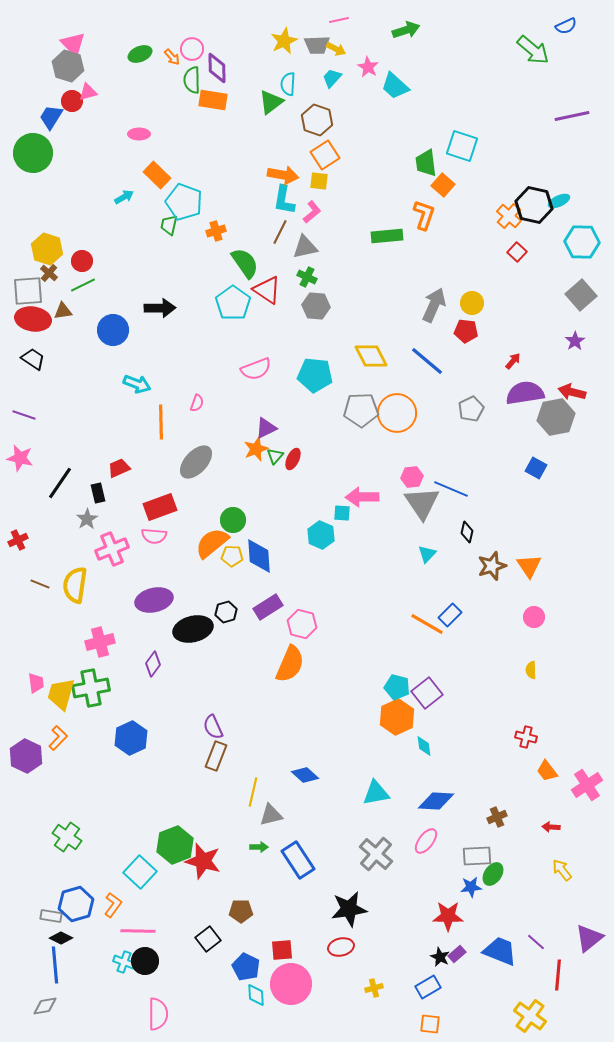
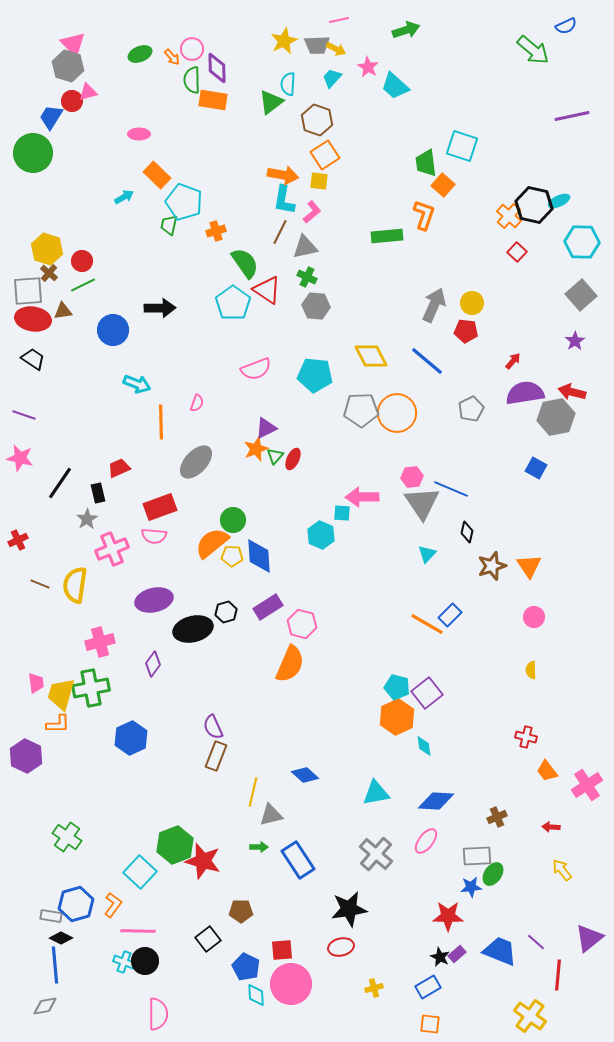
orange L-shape at (58, 738): moved 14 px up; rotated 45 degrees clockwise
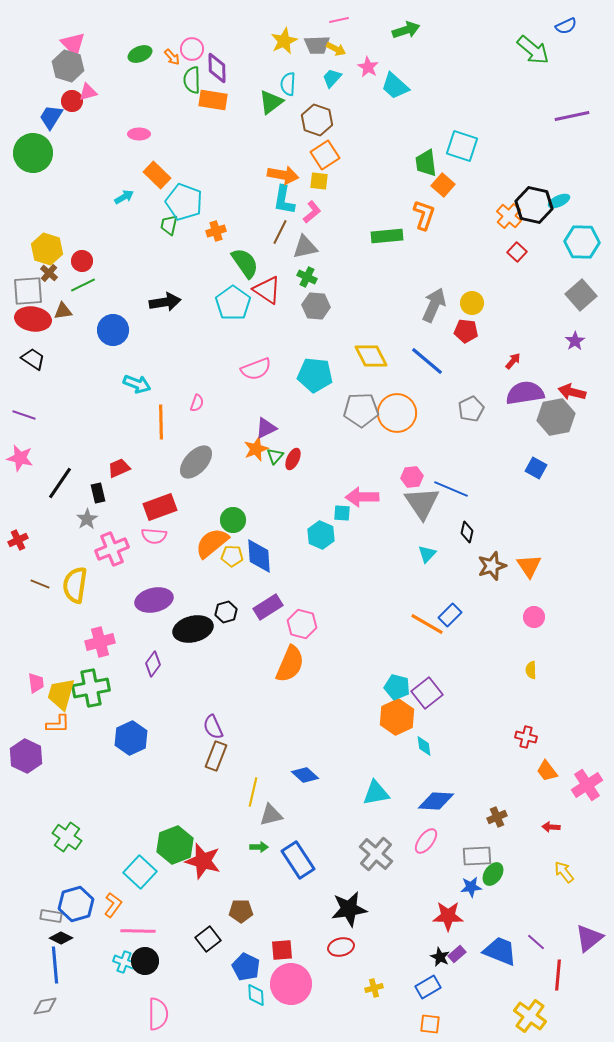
black arrow at (160, 308): moved 5 px right, 6 px up; rotated 8 degrees counterclockwise
yellow arrow at (562, 870): moved 2 px right, 2 px down
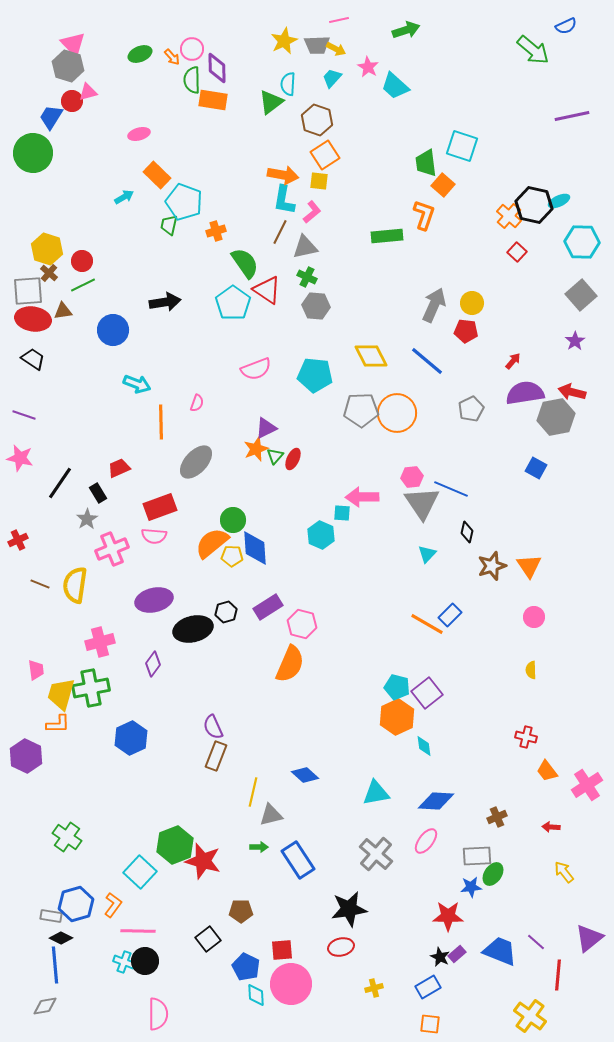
pink ellipse at (139, 134): rotated 15 degrees counterclockwise
black rectangle at (98, 493): rotated 18 degrees counterclockwise
blue diamond at (259, 556): moved 4 px left, 8 px up
pink trapezoid at (36, 683): moved 13 px up
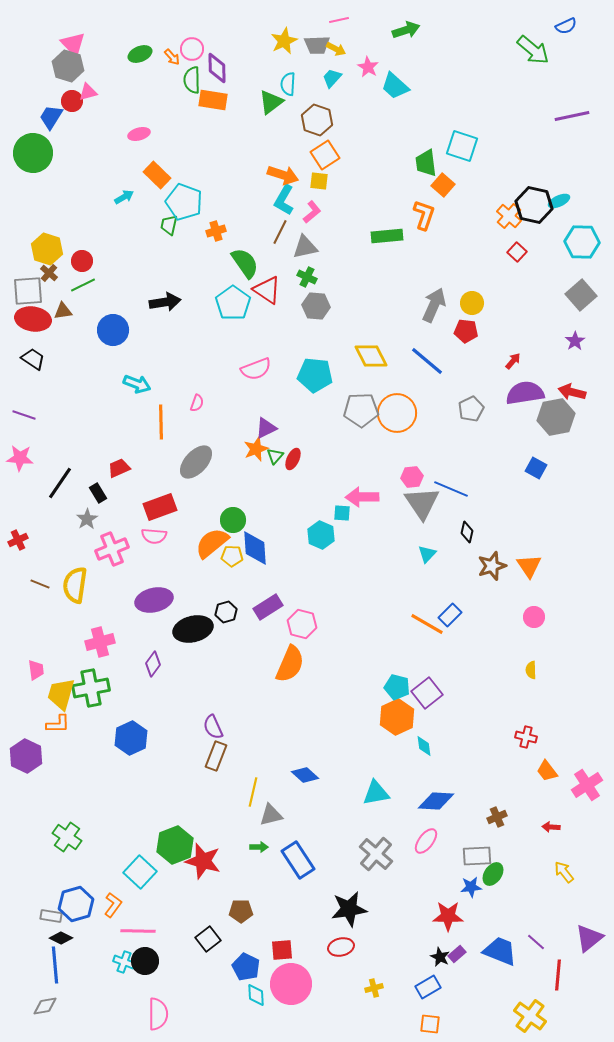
orange arrow at (283, 175): rotated 8 degrees clockwise
cyan L-shape at (284, 200): rotated 20 degrees clockwise
pink star at (20, 458): rotated 8 degrees counterclockwise
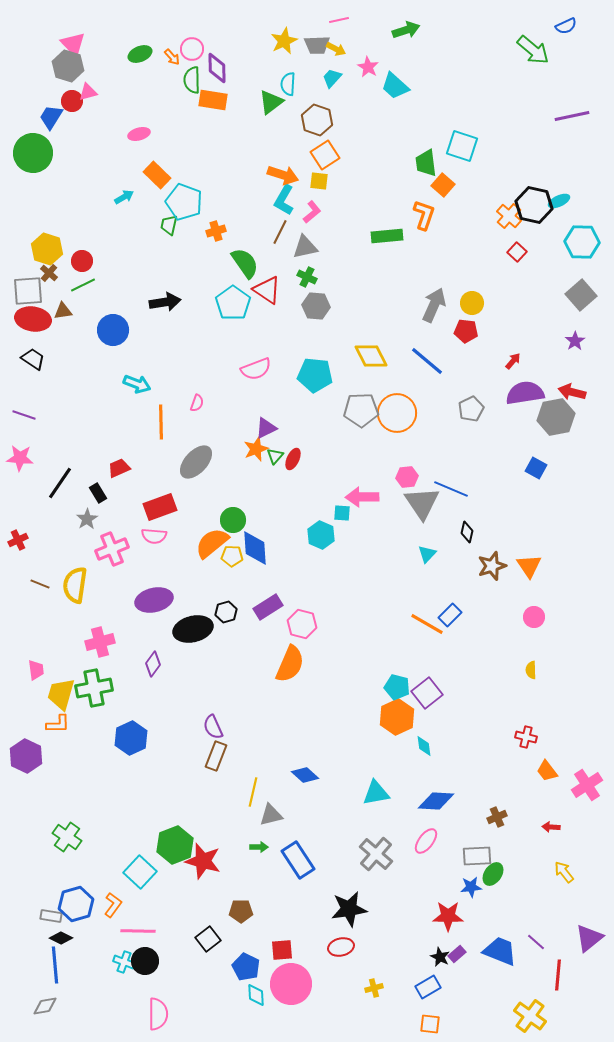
pink hexagon at (412, 477): moved 5 px left
green cross at (91, 688): moved 3 px right
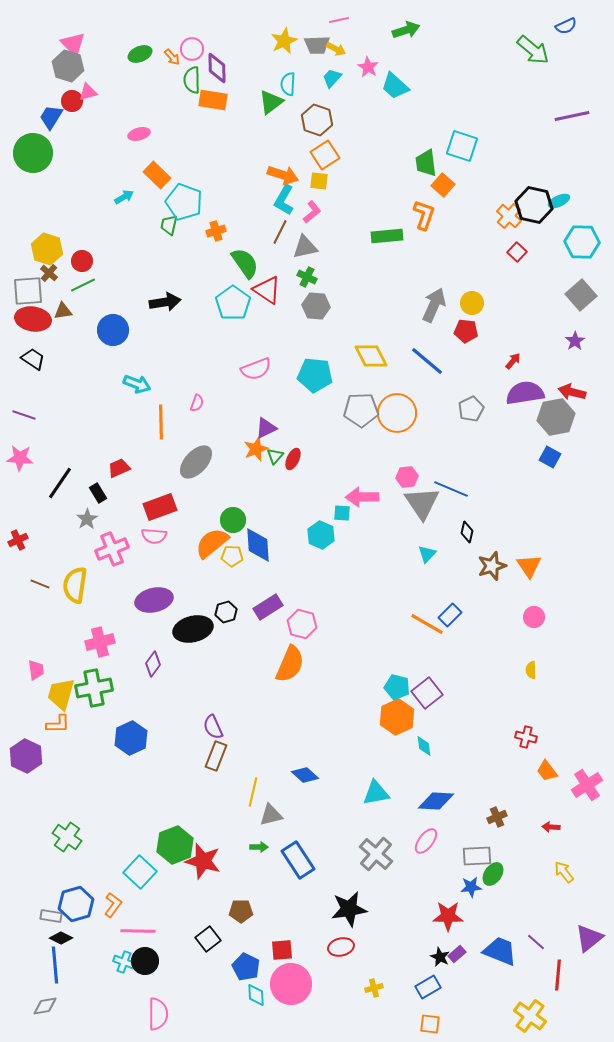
blue square at (536, 468): moved 14 px right, 11 px up
blue diamond at (255, 548): moved 3 px right, 3 px up
